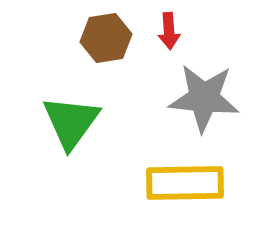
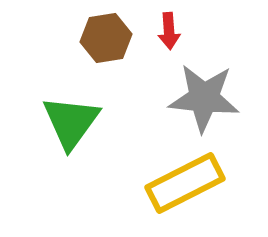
yellow rectangle: rotated 26 degrees counterclockwise
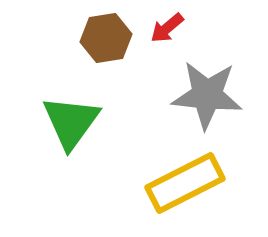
red arrow: moved 2 px left, 3 px up; rotated 54 degrees clockwise
gray star: moved 3 px right, 3 px up
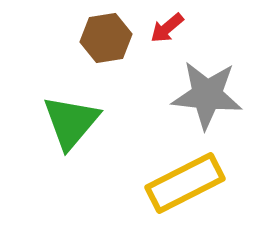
green triangle: rotated 4 degrees clockwise
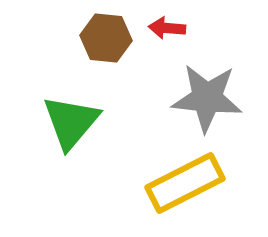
red arrow: rotated 45 degrees clockwise
brown hexagon: rotated 15 degrees clockwise
gray star: moved 3 px down
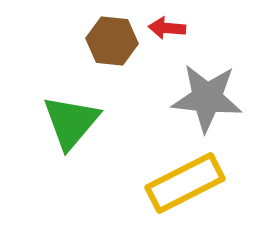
brown hexagon: moved 6 px right, 3 px down
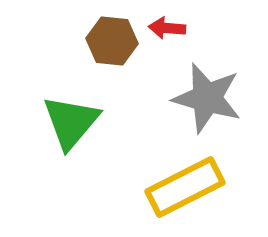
gray star: rotated 10 degrees clockwise
yellow rectangle: moved 4 px down
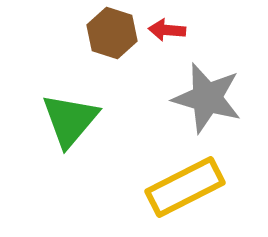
red arrow: moved 2 px down
brown hexagon: moved 8 px up; rotated 12 degrees clockwise
green triangle: moved 1 px left, 2 px up
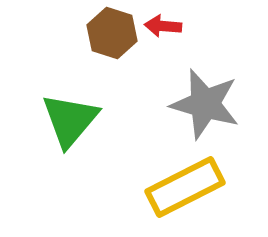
red arrow: moved 4 px left, 4 px up
gray star: moved 2 px left, 6 px down
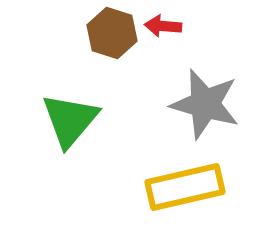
yellow rectangle: rotated 14 degrees clockwise
